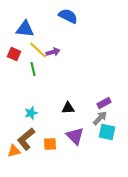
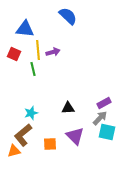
blue semicircle: rotated 18 degrees clockwise
yellow line: rotated 42 degrees clockwise
brown L-shape: moved 3 px left, 4 px up
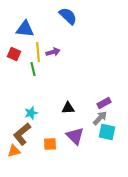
yellow line: moved 2 px down
brown L-shape: moved 1 px left, 1 px up
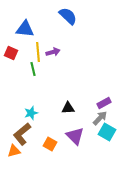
red square: moved 3 px left, 1 px up
cyan square: rotated 18 degrees clockwise
orange square: rotated 32 degrees clockwise
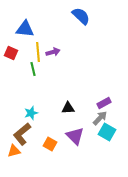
blue semicircle: moved 13 px right
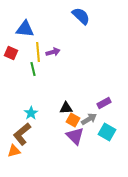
black triangle: moved 2 px left
cyan star: rotated 16 degrees counterclockwise
gray arrow: moved 11 px left, 1 px down; rotated 14 degrees clockwise
orange square: moved 23 px right, 24 px up
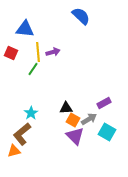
green line: rotated 48 degrees clockwise
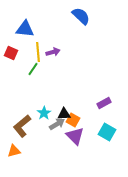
black triangle: moved 2 px left, 6 px down
cyan star: moved 13 px right
gray arrow: moved 32 px left, 5 px down
brown L-shape: moved 8 px up
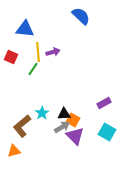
red square: moved 4 px down
cyan star: moved 2 px left
gray arrow: moved 5 px right, 3 px down
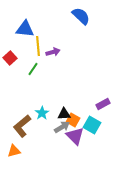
yellow line: moved 6 px up
red square: moved 1 px left, 1 px down; rotated 24 degrees clockwise
purple rectangle: moved 1 px left, 1 px down
cyan square: moved 15 px left, 7 px up
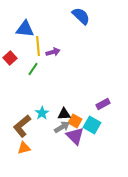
orange square: moved 2 px right, 1 px down
orange triangle: moved 10 px right, 3 px up
